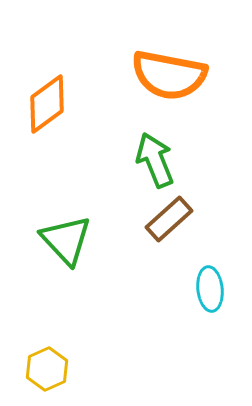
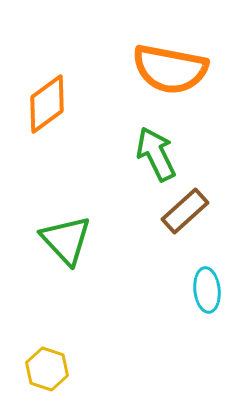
orange semicircle: moved 1 px right, 6 px up
green arrow: moved 1 px right, 6 px up; rotated 4 degrees counterclockwise
brown rectangle: moved 16 px right, 8 px up
cyan ellipse: moved 3 px left, 1 px down
yellow hexagon: rotated 18 degrees counterclockwise
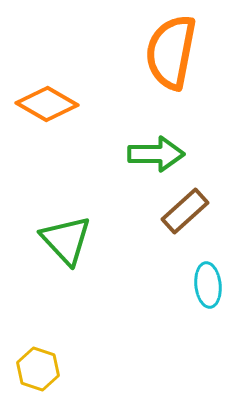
orange semicircle: moved 1 px right, 17 px up; rotated 90 degrees clockwise
orange diamond: rotated 66 degrees clockwise
green arrow: rotated 116 degrees clockwise
cyan ellipse: moved 1 px right, 5 px up
yellow hexagon: moved 9 px left
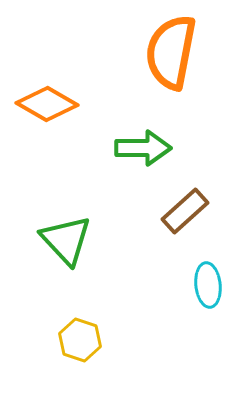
green arrow: moved 13 px left, 6 px up
yellow hexagon: moved 42 px right, 29 px up
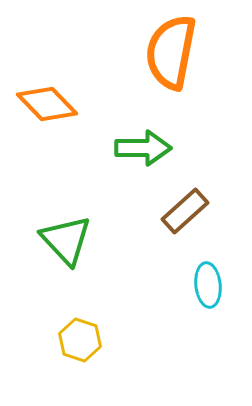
orange diamond: rotated 16 degrees clockwise
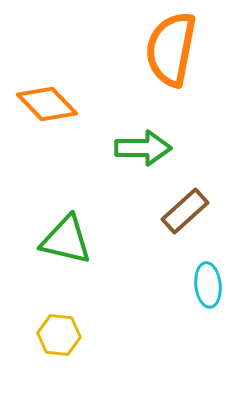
orange semicircle: moved 3 px up
green triangle: rotated 34 degrees counterclockwise
yellow hexagon: moved 21 px left, 5 px up; rotated 12 degrees counterclockwise
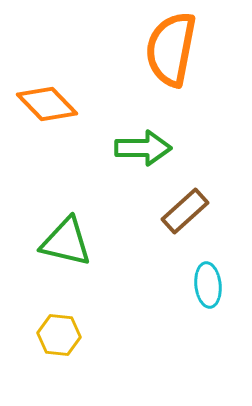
green triangle: moved 2 px down
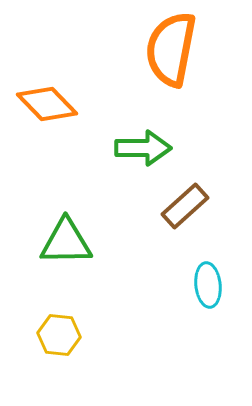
brown rectangle: moved 5 px up
green triangle: rotated 14 degrees counterclockwise
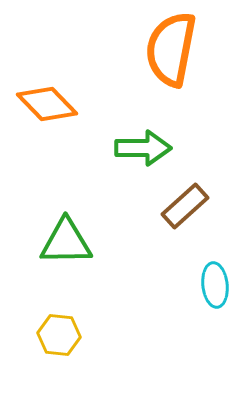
cyan ellipse: moved 7 px right
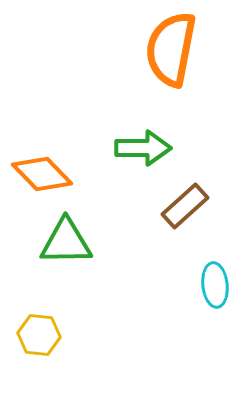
orange diamond: moved 5 px left, 70 px down
yellow hexagon: moved 20 px left
